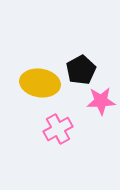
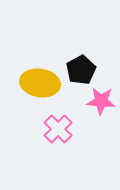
pink star: rotated 8 degrees clockwise
pink cross: rotated 16 degrees counterclockwise
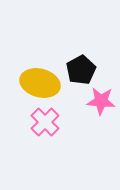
yellow ellipse: rotated 6 degrees clockwise
pink cross: moved 13 px left, 7 px up
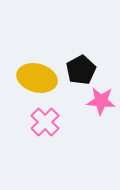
yellow ellipse: moved 3 px left, 5 px up
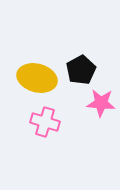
pink star: moved 2 px down
pink cross: rotated 28 degrees counterclockwise
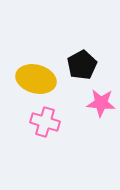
black pentagon: moved 1 px right, 5 px up
yellow ellipse: moved 1 px left, 1 px down
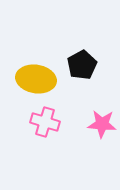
yellow ellipse: rotated 6 degrees counterclockwise
pink star: moved 1 px right, 21 px down
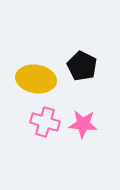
black pentagon: moved 1 px down; rotated 16 degrees counterclockwise
pink star: moved 19 px left
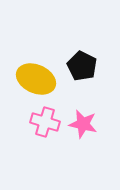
yellow ellipse: rotated 15 degrees clockwise
pink star: rotated 8 degrees clockwise
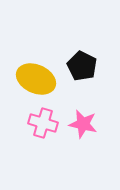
pink cross: moved 2 px left, 1 px down
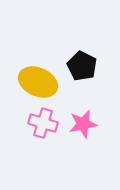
yellow ellipse: moved 2 px right, 3 px down
pink star: rotated 24 degrees counterclockwise
